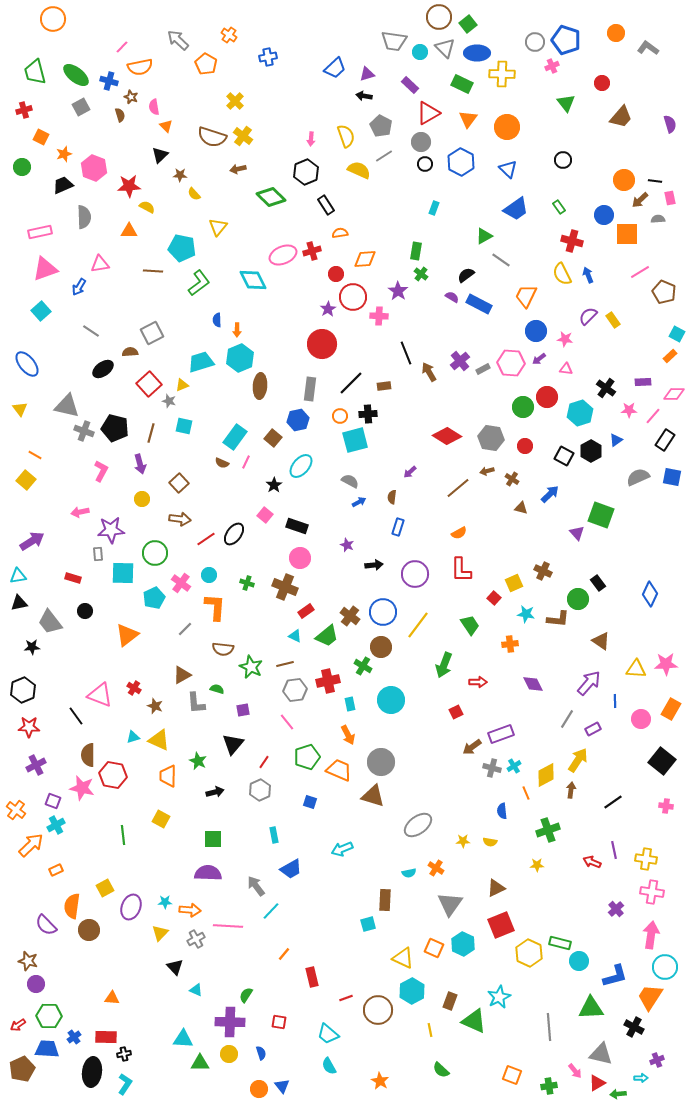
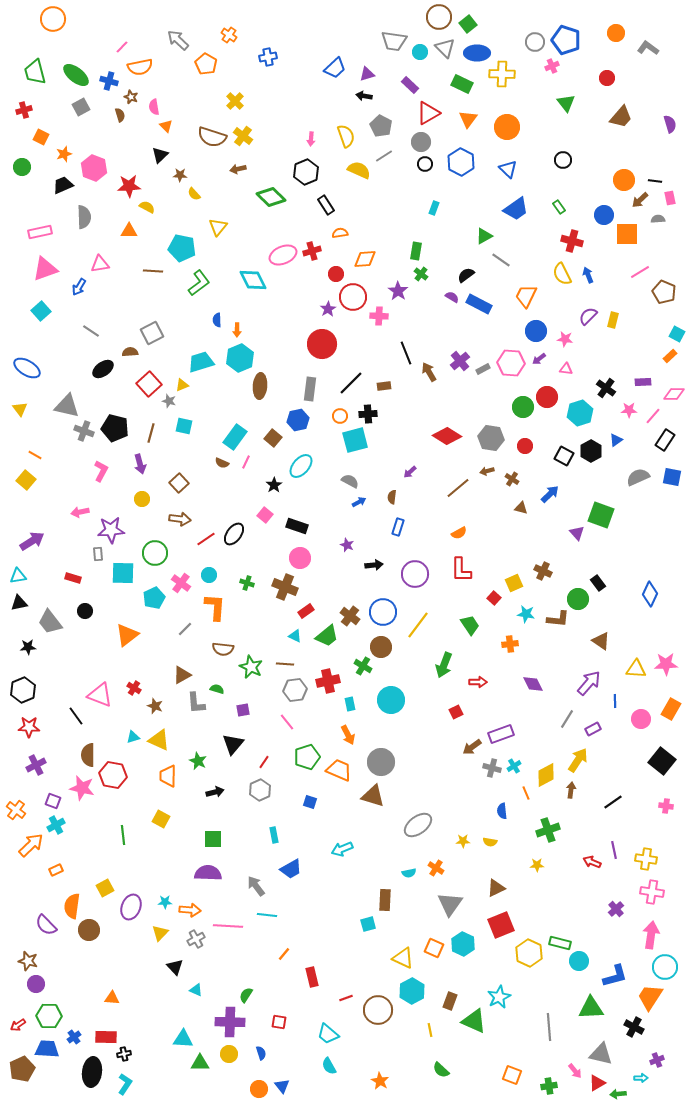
red circle at (602, 83): moved 5 px right, 5 px up
yellow rectangle at (613, 320): rotated 49 degrees clockwise
blue ellipse at (27, 364): moved 4 px down; rotated 20 degrees counterclockwise
black star at (32, 647): moved 4 px left
brown line at (285, 664): rotated 18 degrees clockwise
cyan line at (271, 911): moved 4 px left, 4 px down; rotated 54 degrees clockwise
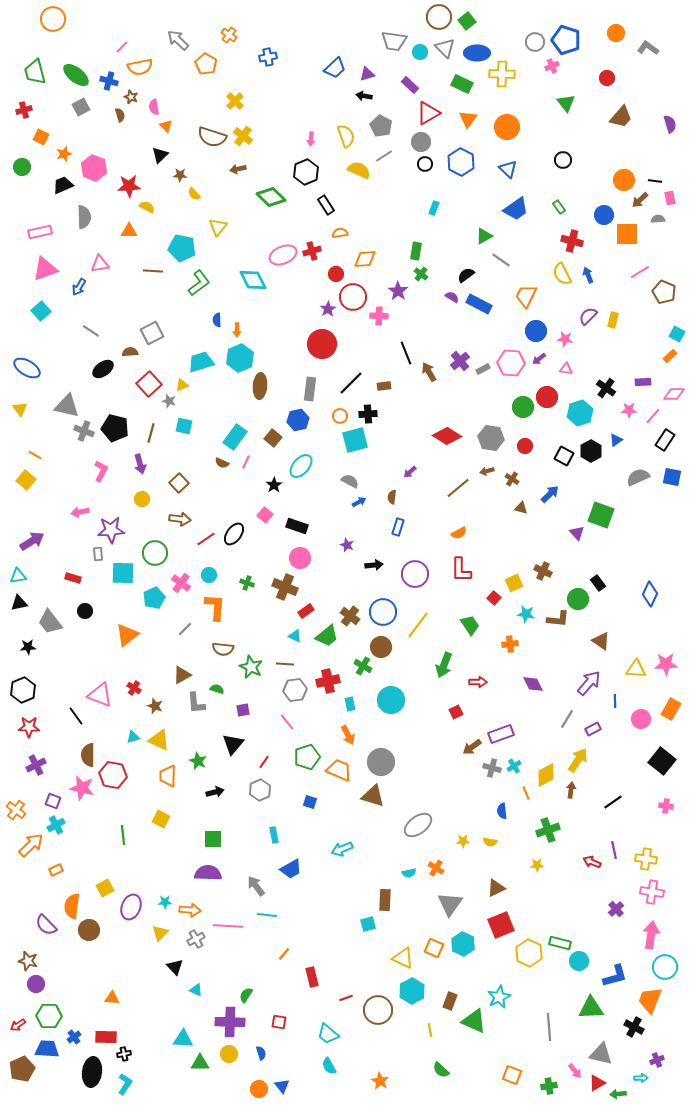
green square at (468, 24): moved 1 px left, 3 px up
orange trapezoid at (650, 997): moved 3 px down; rotated 12 degrees counterclockwise
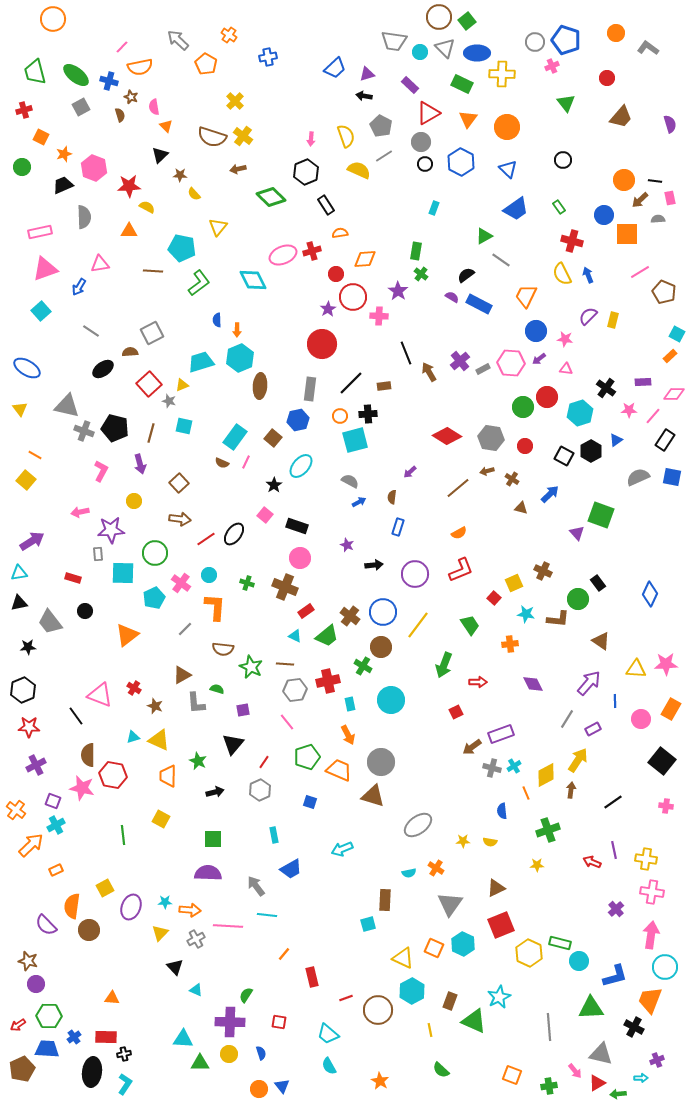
yellow circle at (142, 499): moved 8 px left, 2 px down
red L-shape at (461, 570): rotated 112 degrees counterclockwise
cyan triangle at (18, 576): moved 1 px right, 3 px up
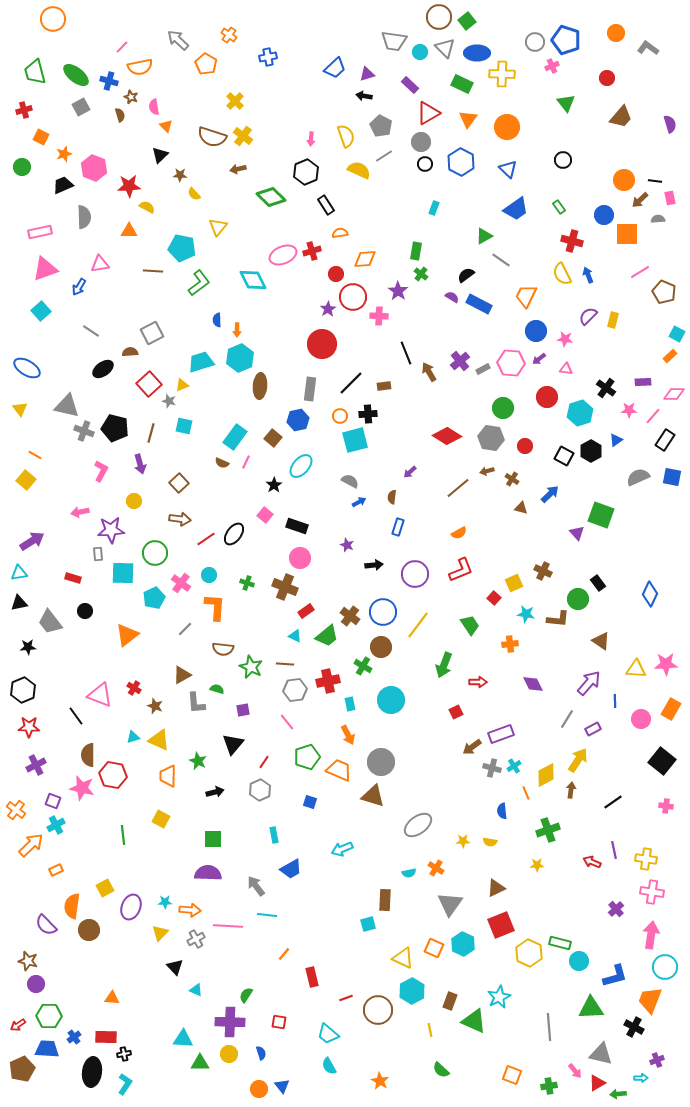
green circle at (523, 407): moved 20 px left, 1 px down
